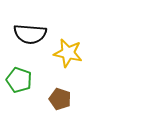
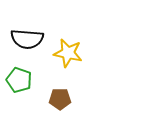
black semicircle: moved 3 px left, 5 px down
brown pentagon: rotated 20 degrees counterclockwise
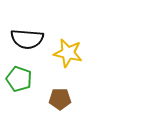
green pentagon: moved 1 px up
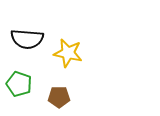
green pentagon: moved 5 px down
brown pentagon: moved 1 px left, 2 px up
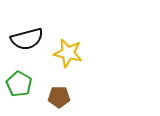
black semicircle: rotated 20 degrees counterclockwise
green pentagon: rotated 10 degrees clockwise
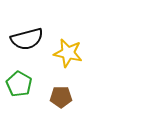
brown pentagon: moved 2 px right
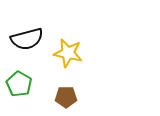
brown pentagon: moved 5 px right
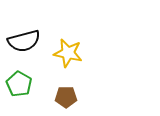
black semicircle: moved 3 px left, 2 px down
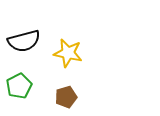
green pentagon: moved 2 px down; rotated 15 degrees clockwise
brown pentagon: rotated 15 degrees counterclockwise
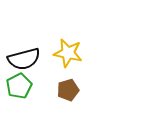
black semicircle: moved 18 px down
brown pentagon: moved 2 px right, 7 px up
